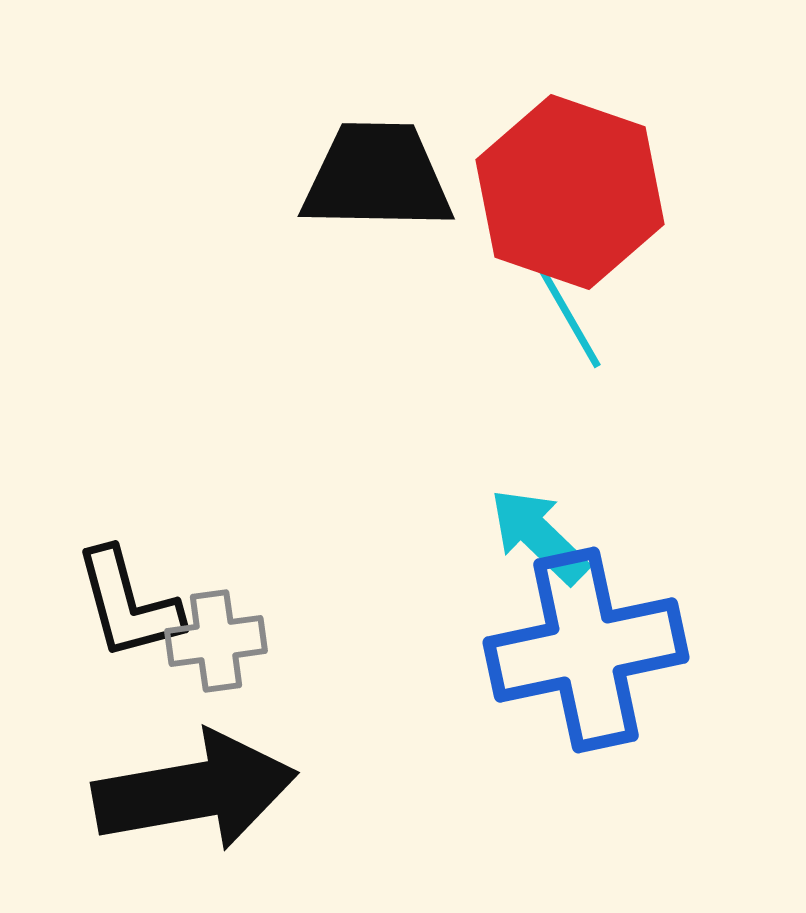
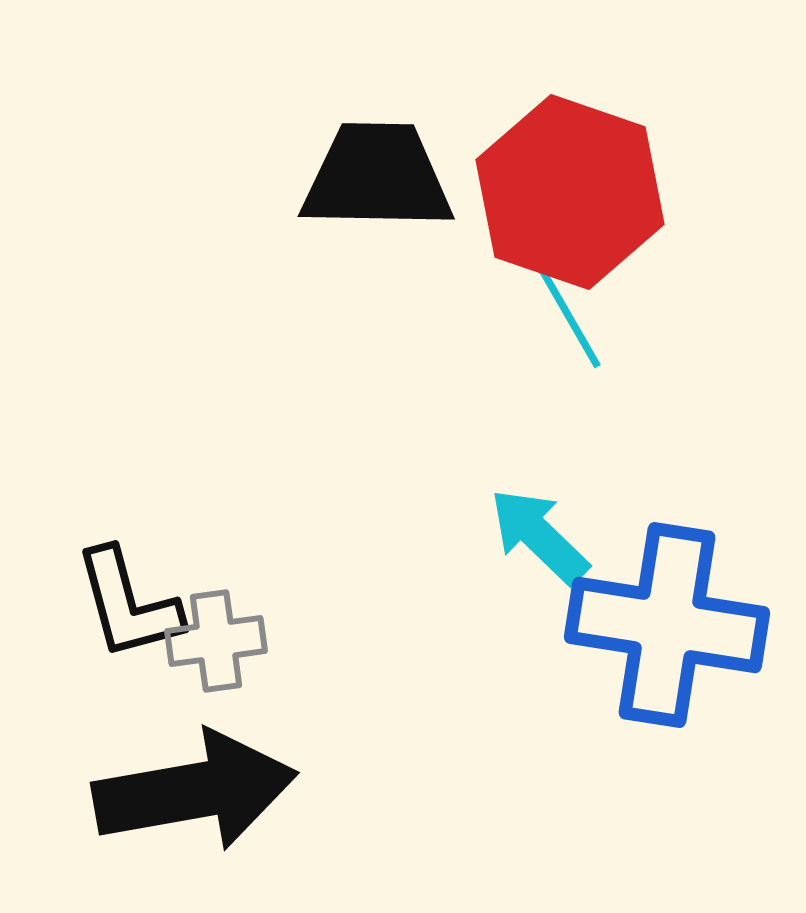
blue cross: moved 81 px right, 25 px up; rotated 21 degrees clockwise
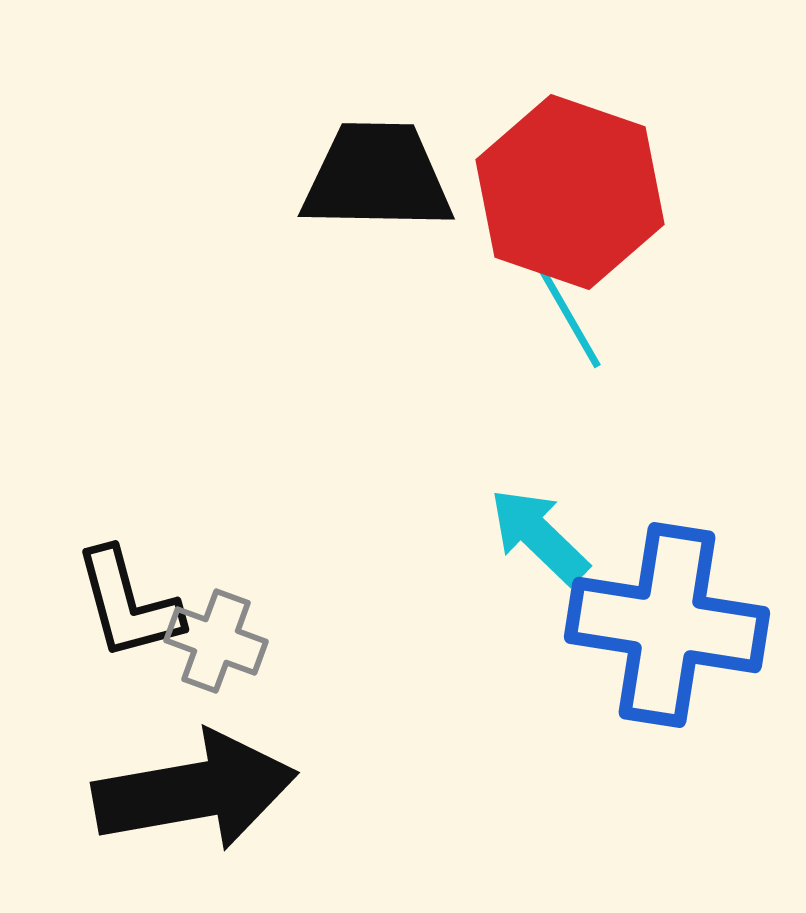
gray cross: rotated 28 degrees clockwise
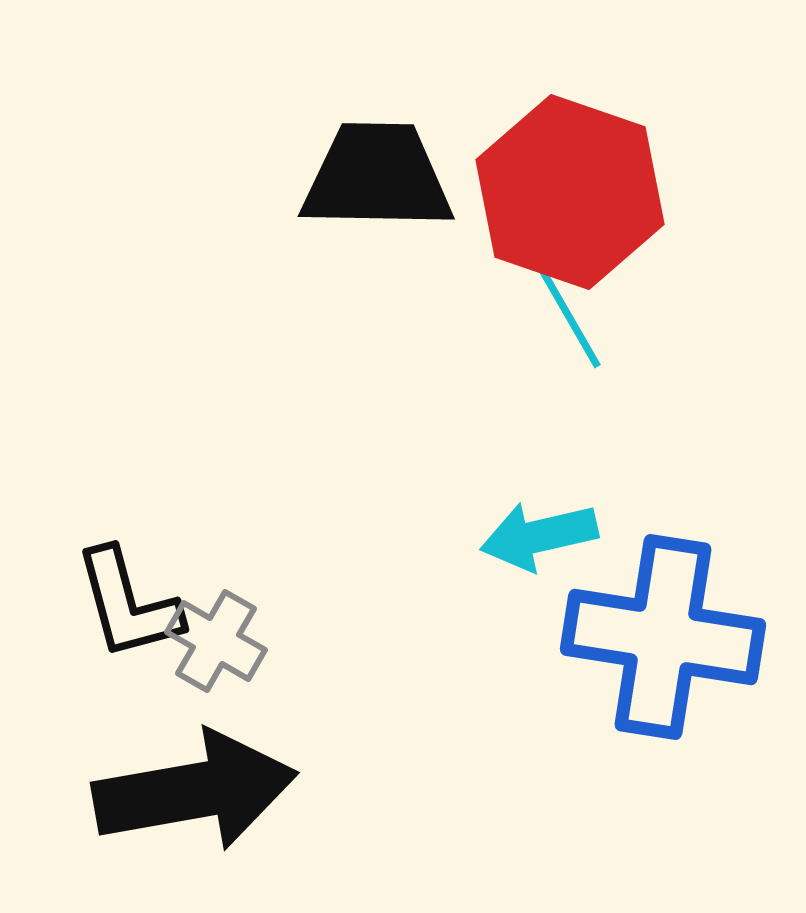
cyan arrow: rotated 57 degrees counterclockwise
blue cross: moved 4 px left, 12 px down
gray cross: rotated 10 degrees clockwise
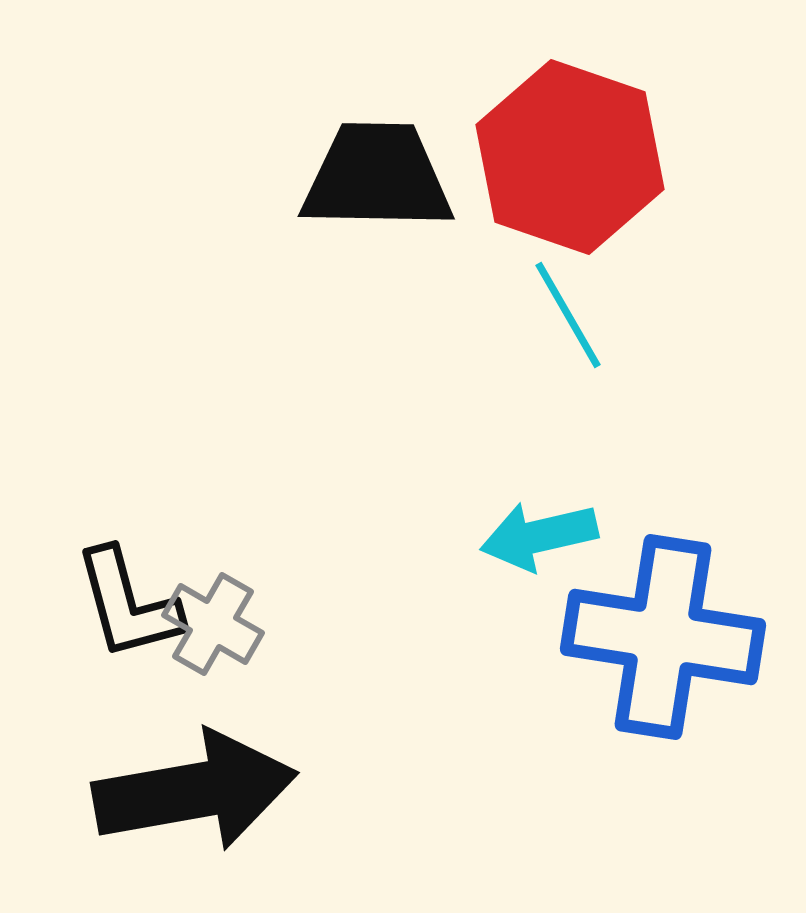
red hexagon: moved 35 px up
gray cross: moved 3 px left, 17 px up
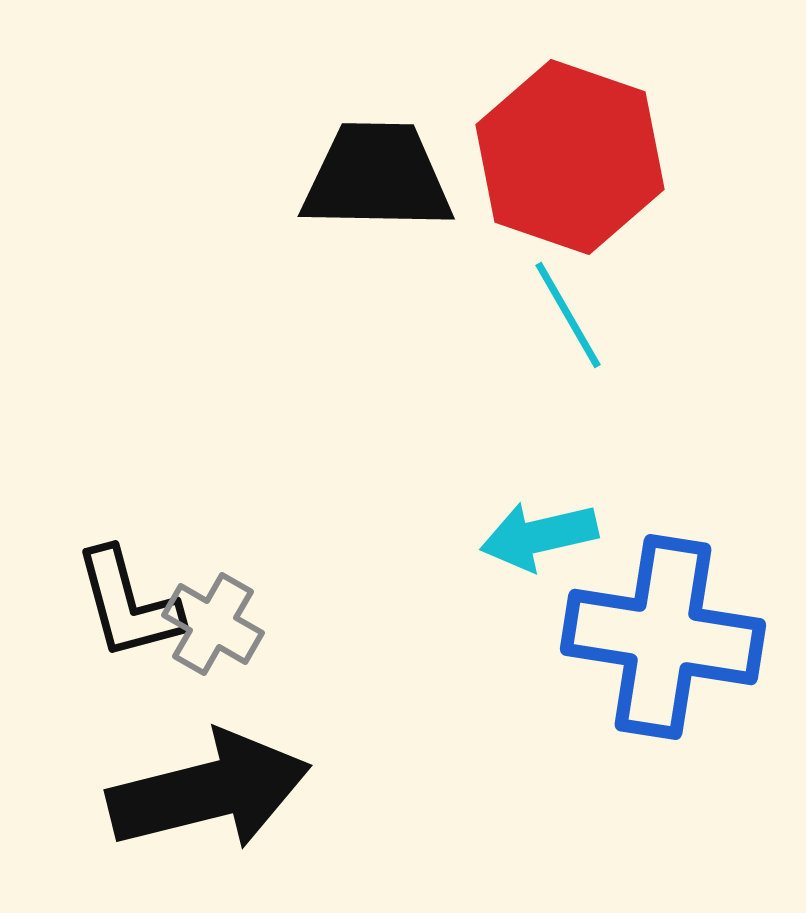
black arrow: moved 14 px right; rotated 4 degrees counterclockwise
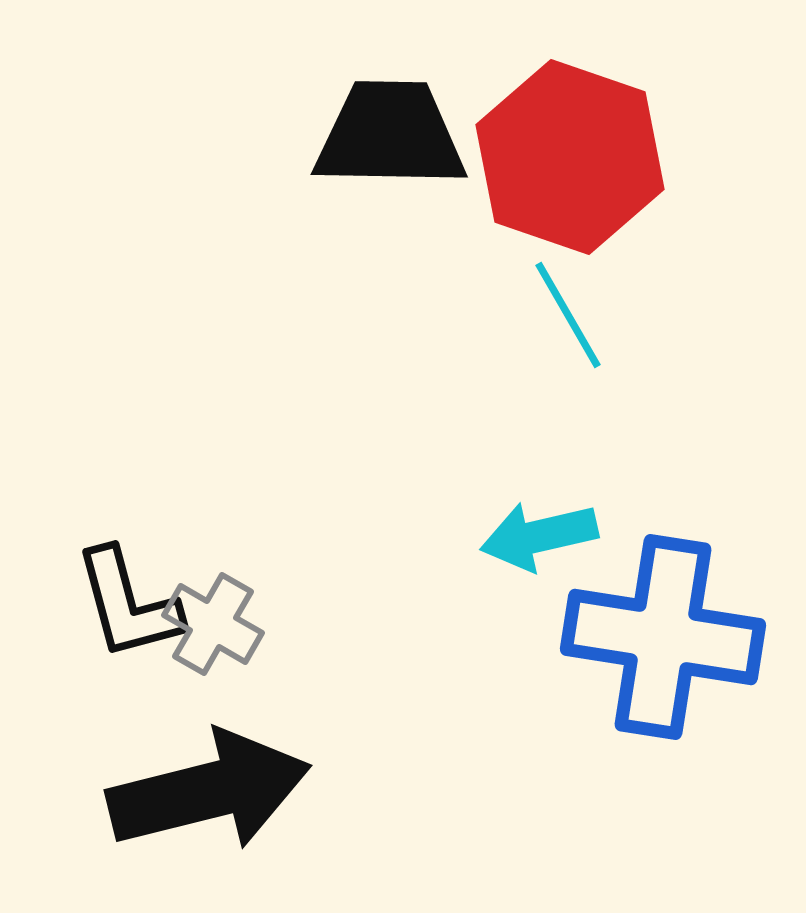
black trapezoid: moved 13 px right, 42 px up
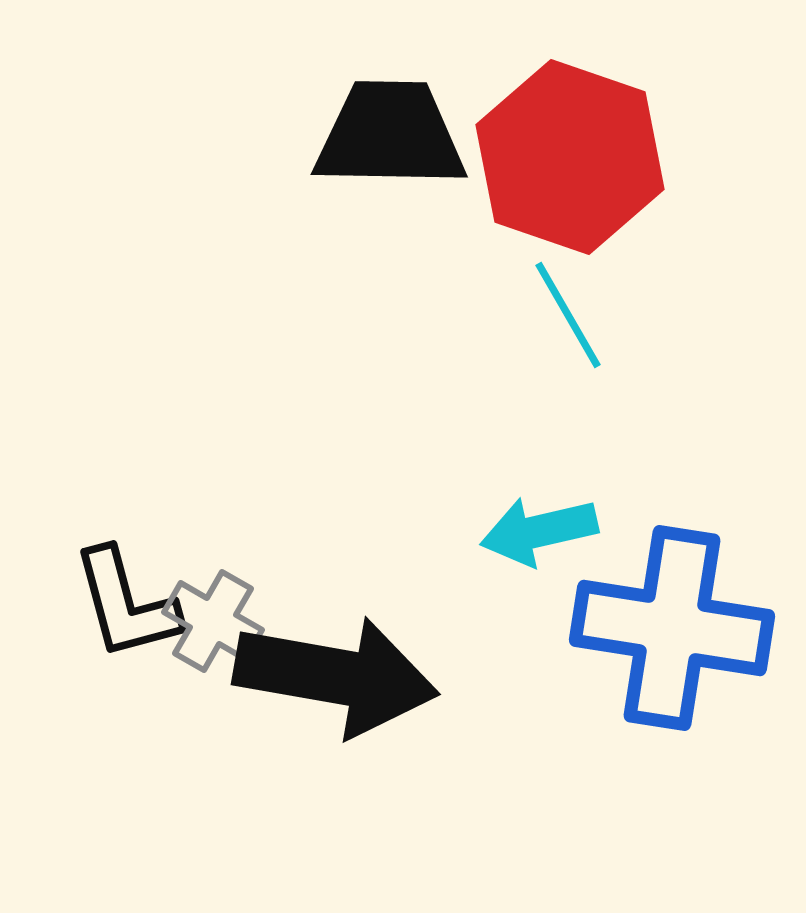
cyan arrow: moved 5 px up
black L-shape: moved 2 px left
gray cross: moved 3 px up
blue cross: moved 9 px right, 9 px up
black arrow: moved 127 px right, 115 px up; rotated 24 degrees clockwise
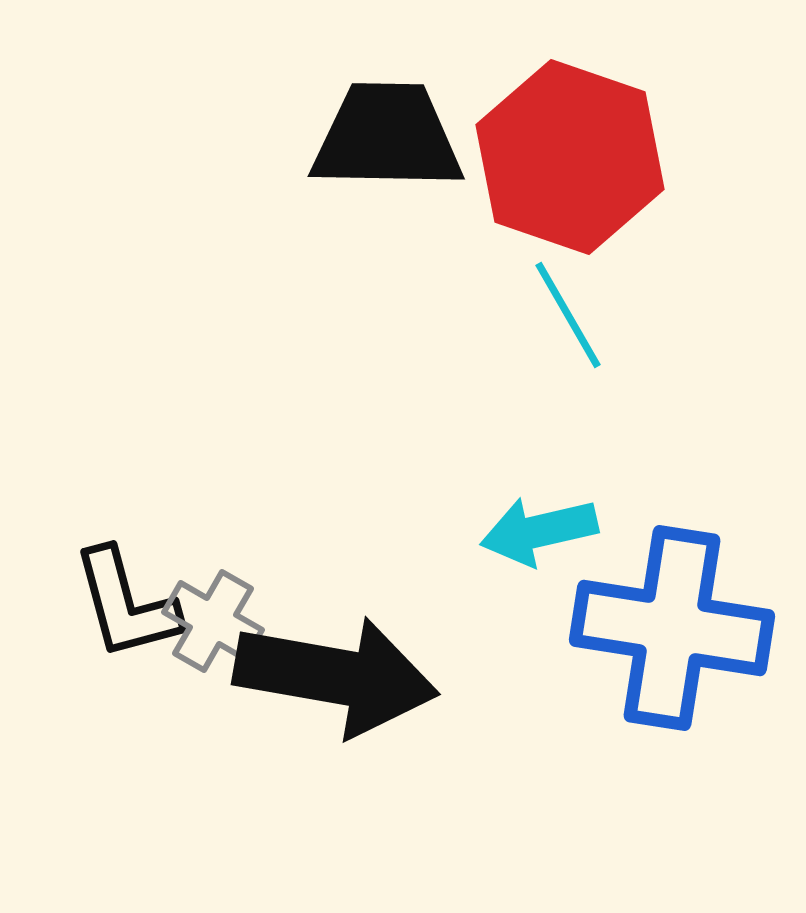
black trapezoid: moved 3 px left, 2 px down
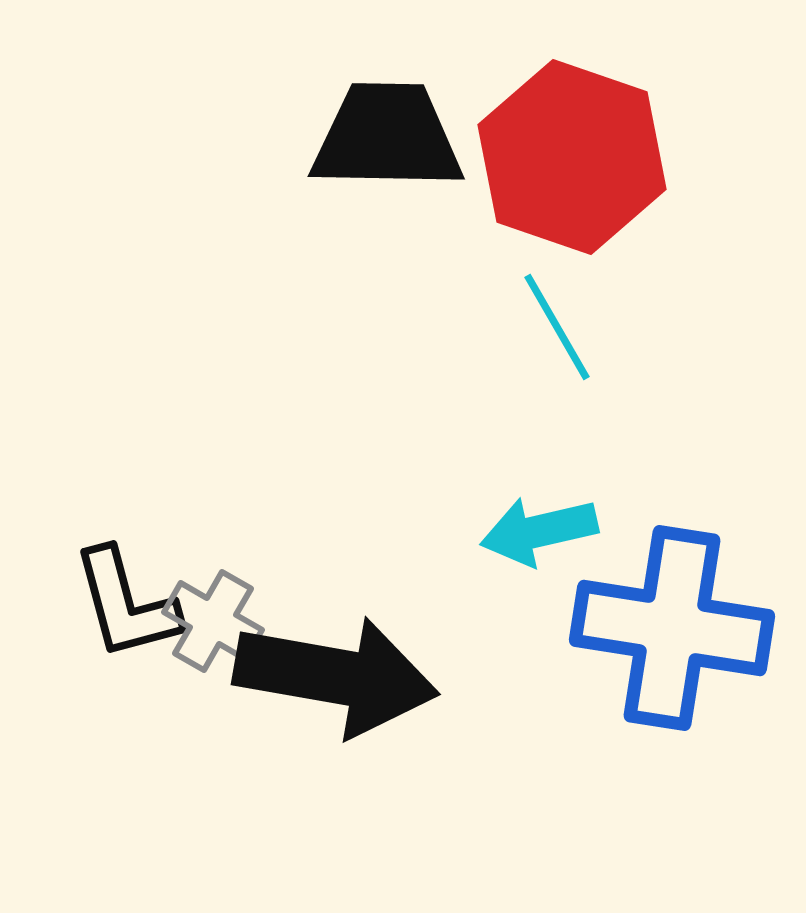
red hexagon: moved 2 px right
cyan line: moved 11 px left, 12 px down
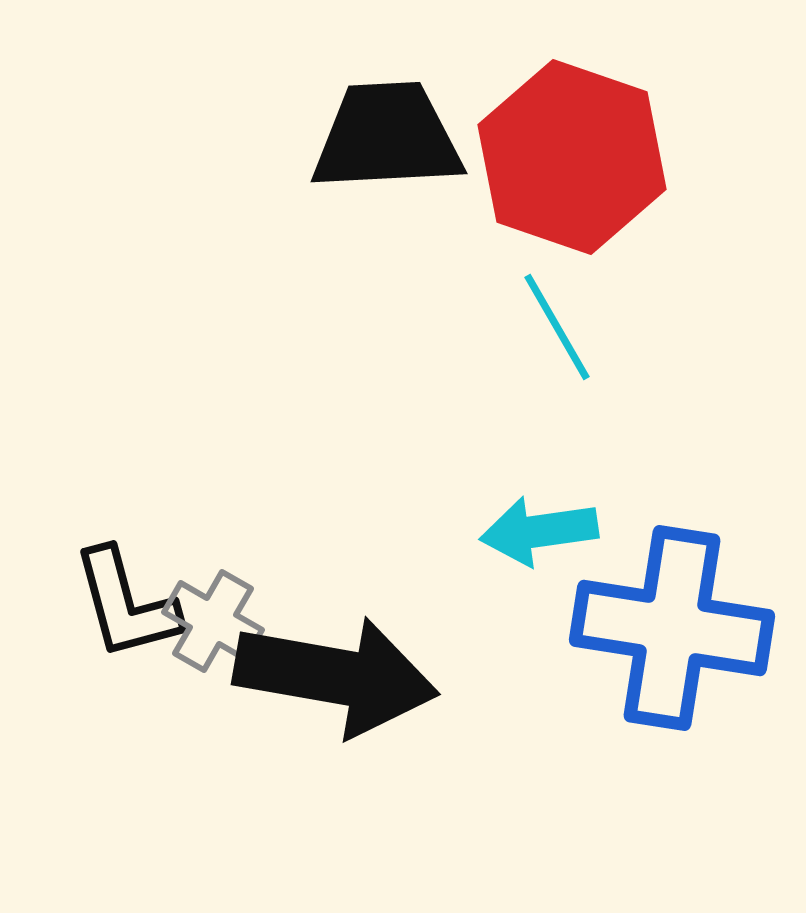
black trapezoid: rotated 4 degrees counterclockwise
cyan arrow: rotated 5 degrees clockwise
